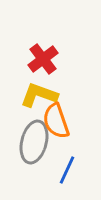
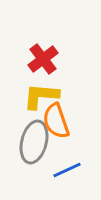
yellow L-shape: moved 2 px right, 1 px down; rotated 15 degrees counterclockwise
blue line: rotated 40 degrees clockwise
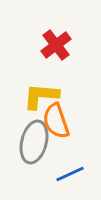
red cross: moved 13 px right, 14 px up
blue line: moved 3 px right, 4 px down
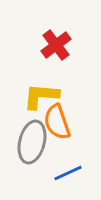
orange semicircle: moved 1 px right, 1 px down
gray ellipse: moved 2 px left
blue line: moved 2 px left, 1 px up
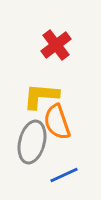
blue line: moved 4 px left, 2 px down
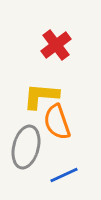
gray ellipse: moved 6 px left, 5 px down
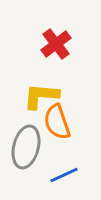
red cross: moved 1 px up
